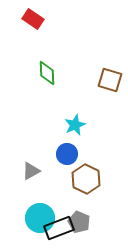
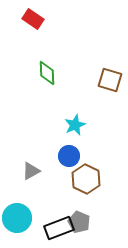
blue circle: moved 2 px right, 2 px down
cyan circle: moved 23 px left
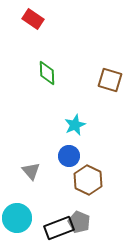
gray triangle: rotated 42 degrees counterclockwise
brown hexagon: moved 2 px right, 1 px down
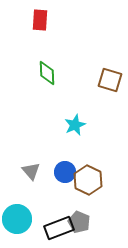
red rectangle: moved 7 px right, 1 px down; rotated 60 degrees clockwise
blue circle: moved 4 px left, 16 px down
cyan circle: moved 1 px down
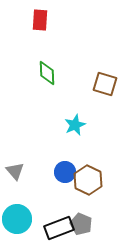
brown square: moved 5 px left, 4 px down
gray triangle: moved 16 px left
gray pentagon: moved 2 px right, 2 px down
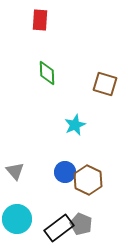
black rectangle: rotated 16 degrees counterclockwise
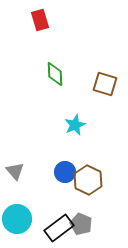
red rectangle: rotated 20 degrees counterclockwise
green diamond: moved 8 px right, 1 px down
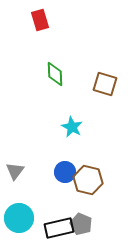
cyan star: moved 3 px left, 2 px down; rotated 20 degrees counterclockwise
gray triangle: rotated 18 degrees clockwise
brown hexagon: rotated 12 degrees counterclockwise
cyan circle: moved 2 px right, 1 px up
black rectangle: rotated 24 degrees clockwise
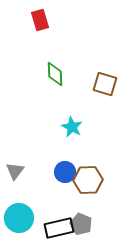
brown hexagon: rotated 16 degrees counterclockwise
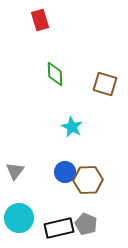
gray pentagon: moved 5 px right
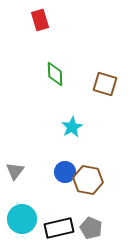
cyan star: rotated 15 degrees clockwise
brown hexagon: rotated 12 degrees clockwise
cyan circle: moved 3 px right, 1 px down
gray pentagon: moved 5 px right, 4 px down
